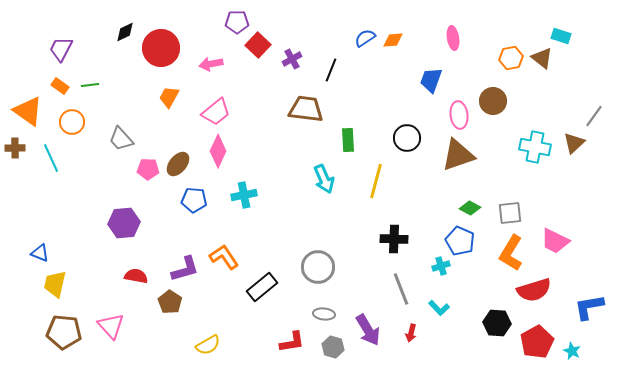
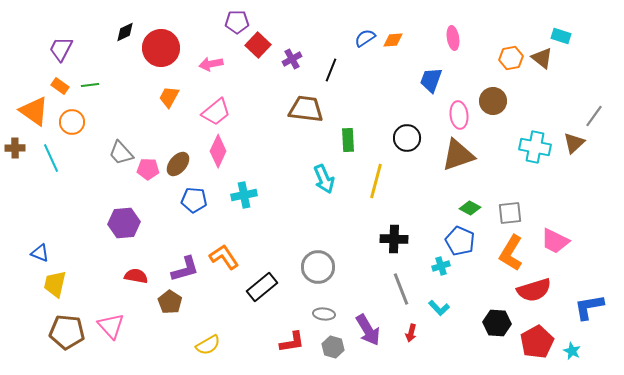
orange triangle at (28, 111): moved 6 px right
gray trapezoid at (121, 139): moved 14 px down
brown pentagon at (64, 332): moved 3 px right
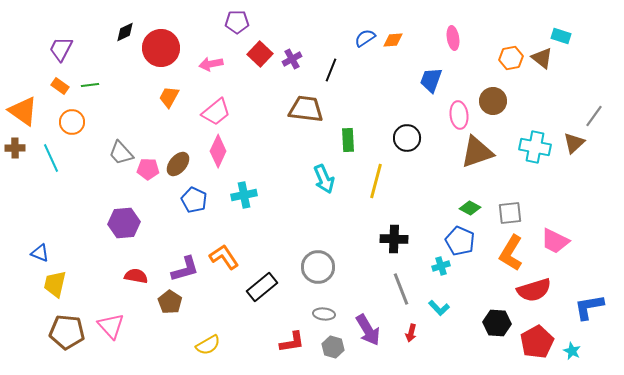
red square at (258, 45): moved 2 px right, 9 px down
orange triangle at (34, 111): moved 11 px left
brown triangle at (458, 155): moved 19 px right, 3 px up
blue pentagon at (194, 200): rotated 20 degrees clockwise
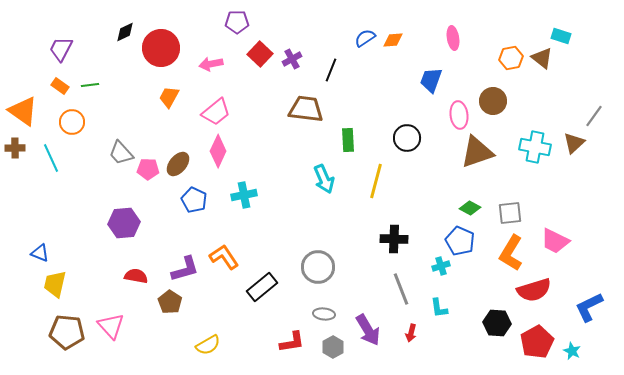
blue L-shape at (589, 307): rotated 16 degrees counterclockwise
cyan L-shape at (439, 308): rotated 35 degrees clockwise
gray hexagon at (333, 347): rotated 15 degrees clockwise
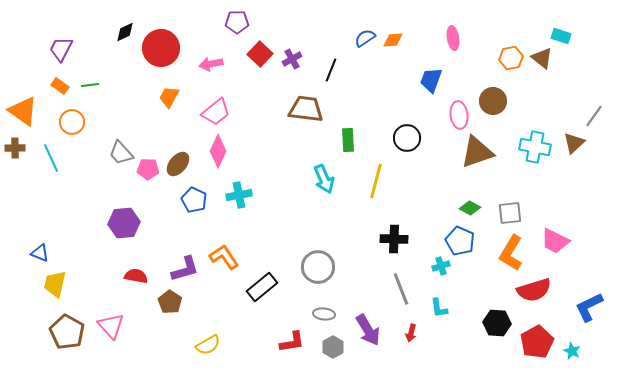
cyan cross at (244, 195): moved 5 px left
brown pentagon at (67, 332): rotated 24 degrees clockwise
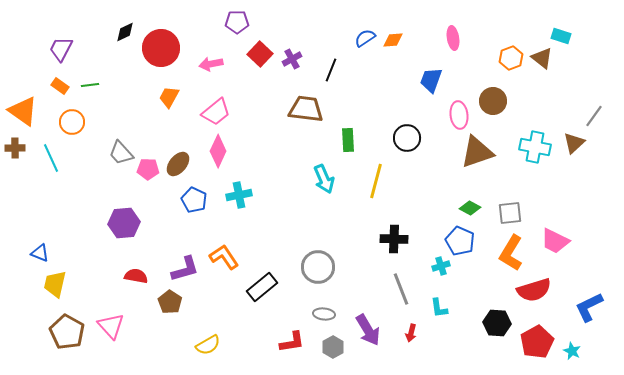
orange hexagon at (511, 58): rotated 10 degrees counterclockwise
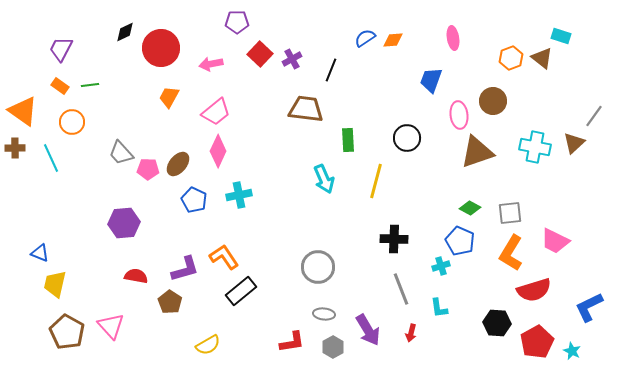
black rectangle at (262, 287): moved 21 px left, 4 px down
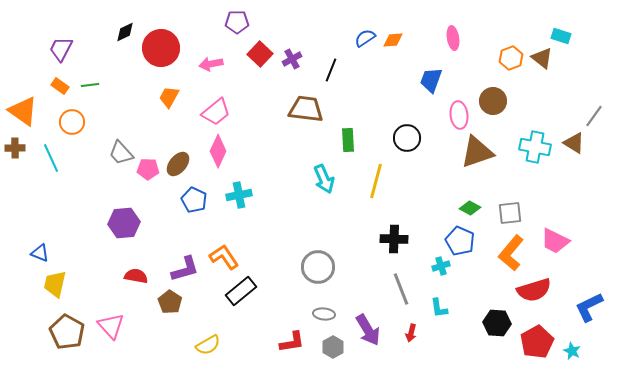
brown triangle at (574, 143): rotated 45 degrees counterclockwise
orange L-shape at (511, 253): rotated 9 degrees clockwise
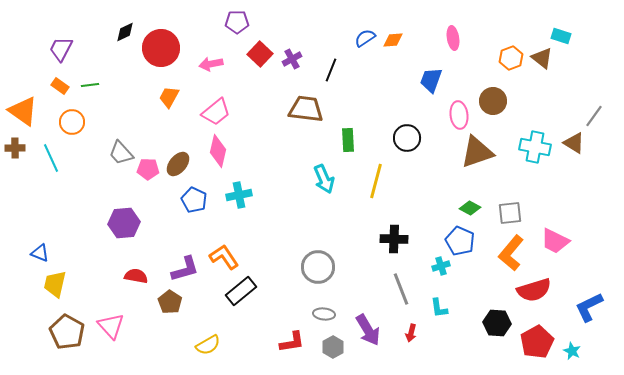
pink diamond at (218, 151): rotated 12 degrees counterclockwise
